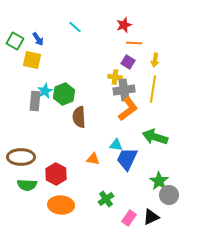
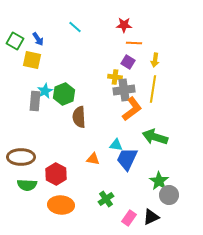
red star: rotated 21 degrees clockwise
orange L-shape: moved 4 px right
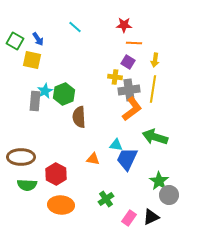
gray cross: moved 5 px right
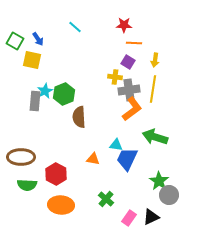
green cross: rotated 14 degrees counterclockwise
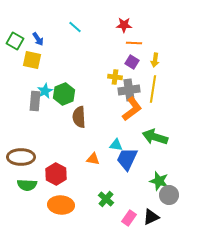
purple square: moved 4 px right
green star: rotated 18 degrees counterclockwise
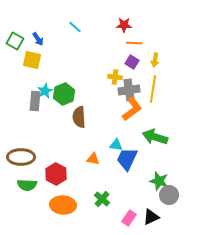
green cross: moved 4 px left
orange ellipse: moved 2 px right
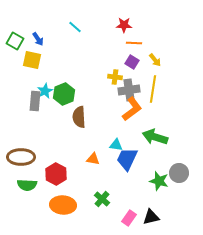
yellow arrow: rotated 48 degrees counterclockwise
gray circle: moved 10 px right, 22 px up
black triangle: rotated 12 degrees clockwise
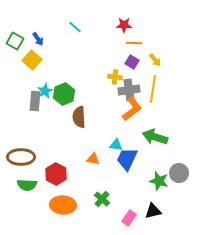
yellow square: rotated 30 degrees clockwise
black triangle: moved 2 px right, 6 px up
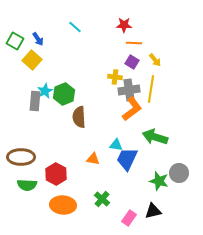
yellow line: moved 2 px left
